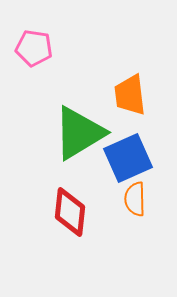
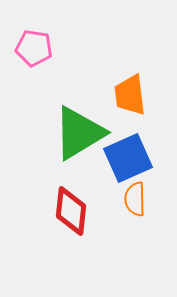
red diamond: moved 1 px right, 1 px up
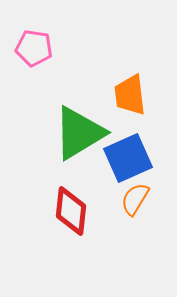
orange semicircle: rotated 32 degrees clockwise
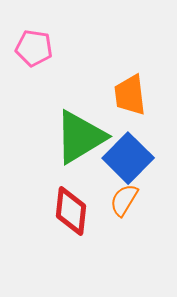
green triangle: moved 1 px right, 4 px down
blue square: rotated 21 degrees counterclockwise
orange semicircle: moved 11 px left, 1 px down
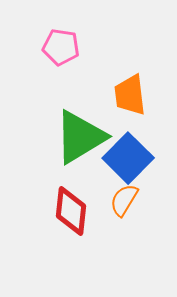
pink pentagon: moved 27 px right, 1 px up
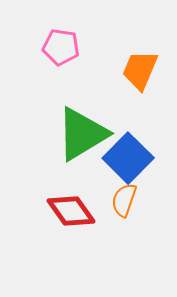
orange trapezoid: moved 10 px right, 25 px up; rotated 30 degrees clockwise
green triangle: moved 2 px right, 3 px up
orange semicircle: rotated 12 degrees counterclockwise
red diamond: rotated 42 degrees counterclockwise
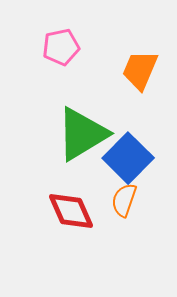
pink pentagon: rotated 21 degrees counterclockwise
red diamond: rotated 12 degrees clockwise
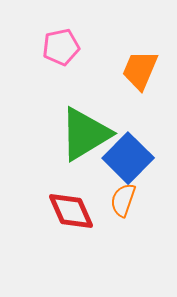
green triangle: moved 3 px right
orange semicircle: moved 1 px left
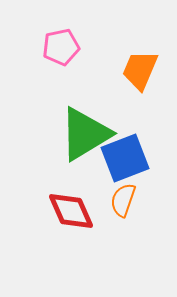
blue square: moved 3 px left; rotated 24 degrees clockwise
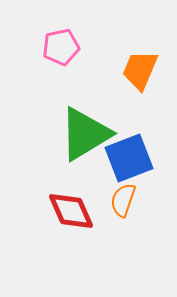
blue square: moved 4 px right
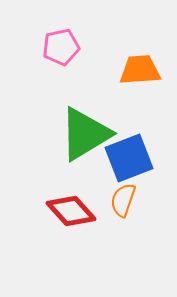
orange trapezoid: rotated 63 degrees clockwise
red diamond: rotated 18 degrees counterclockwise
